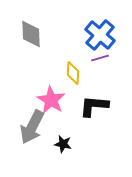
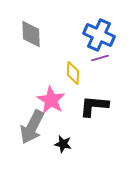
blue cross: moved 1 px left; rotated 16 degrees counterclockwise
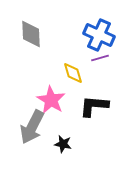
yellow diamond: rotated 20 degrees counterclockwise
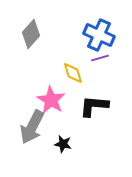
gray diamond: rotated 44 degrees clockwise
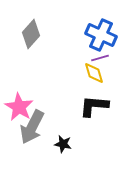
blue cross: moved 2 px right
yellow diamond: moved 21 px right
pink star: moved 32 px left, 7 px down
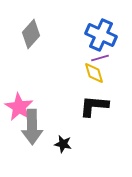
gray arrow: rotated 28 degrees counterclockwise
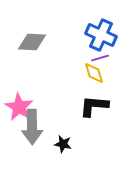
gray diamond: moved 1 px right, 8 px down; rotated 52 degrees clockwise
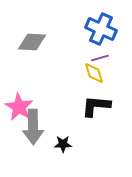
blue cross: moved 6 px up
black L-shape: moved 2 px right
gray arrow: moved 1 px right
black star: rotated 12 degrees counterclockwise
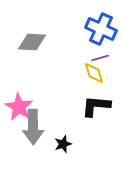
black star: rotated 18 degrees counterclockwise
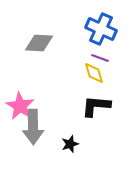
gray diamond: moved 7 px right, 1 px down
purple line: rotated 36 degrees clockwise
pink star: moved 1 px right, 1 px up
black star: moved 7 px right
